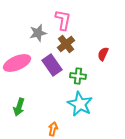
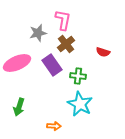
red semicircle: moved 2 px up; rotated 96 degrees counterclockwise
orange arrow: moved 1 px right, 3 px up; rotated 80 degrees clockwise
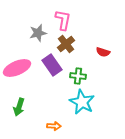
pink ellipse: moved 5 px down
cyan star: moved 2 px right, 2 px up
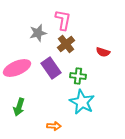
purple rectangle: moved 1 px left, 3 px down
